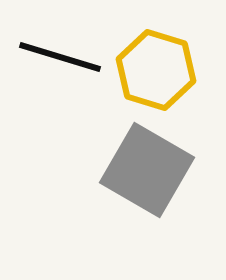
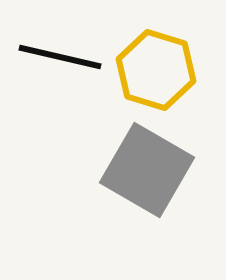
black line: rotated 4 degrees counterclockwise
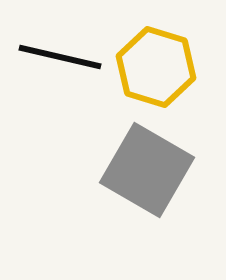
yellow hexagon: moved 3 px up
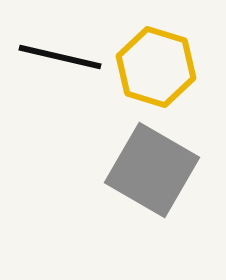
gray square: moved 5 px right
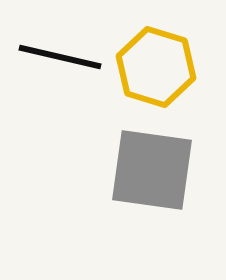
gray square: rotated 22 degrees counterclockwise
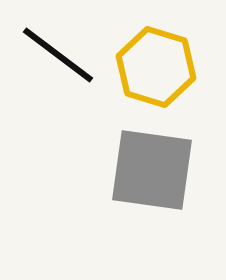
black line: moved 2 px left, 2 px up; rotated 24 degrees clockwise
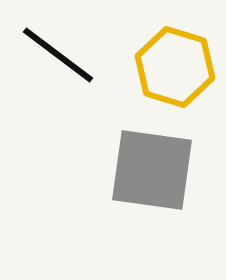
yellow hexagon: moved 19 px right
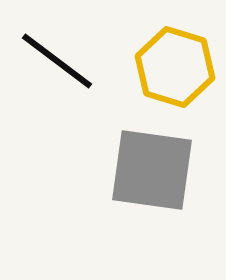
black line: moved 1 px left, 6 px down
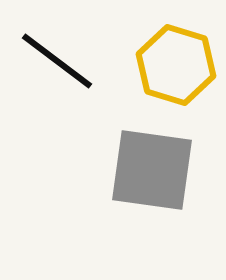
yellow hexagon: moved 1 px right, 2 px up
